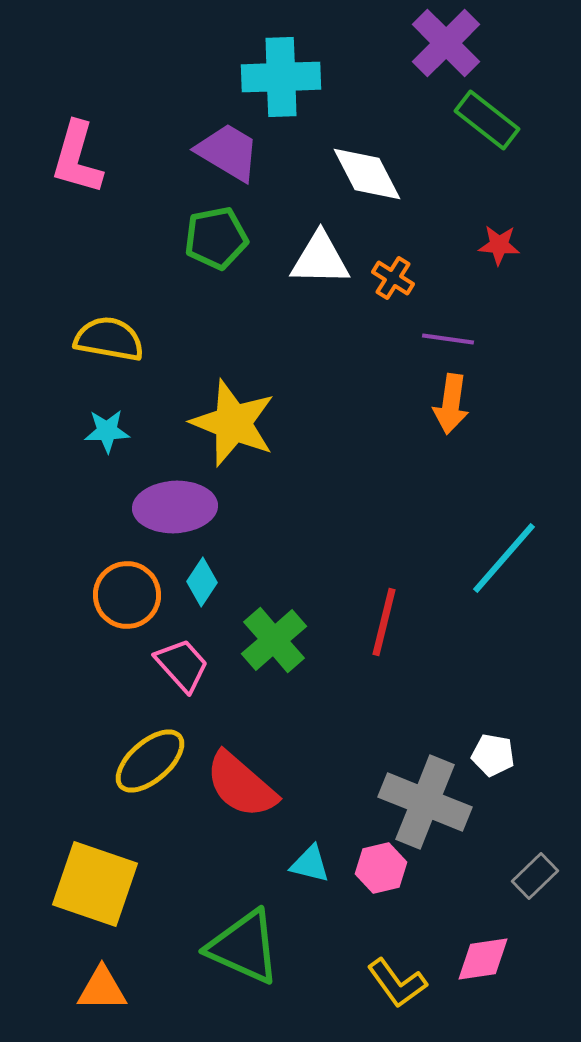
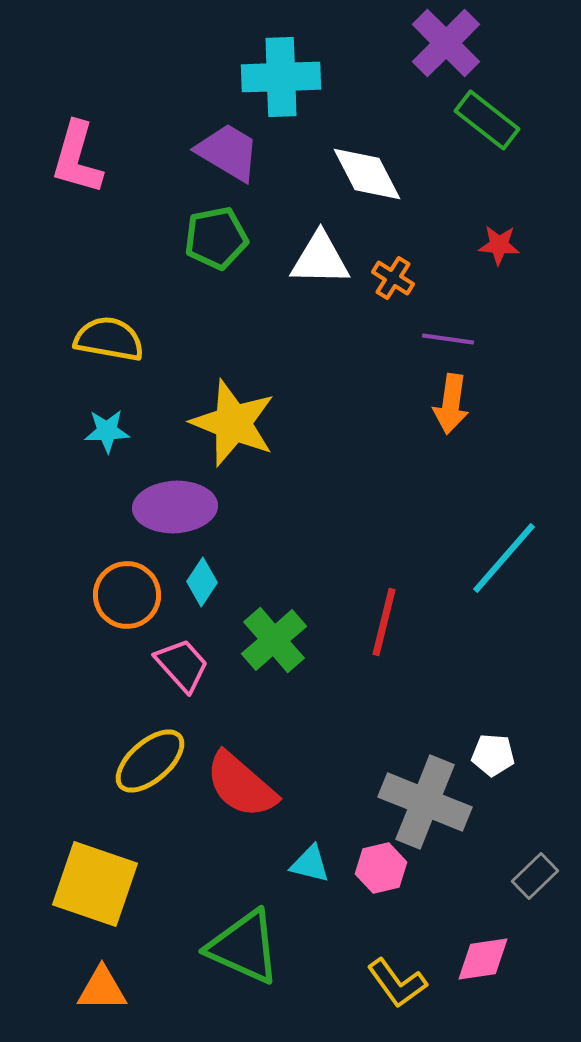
white pentagon: rotated 6 degrees counterclockwise
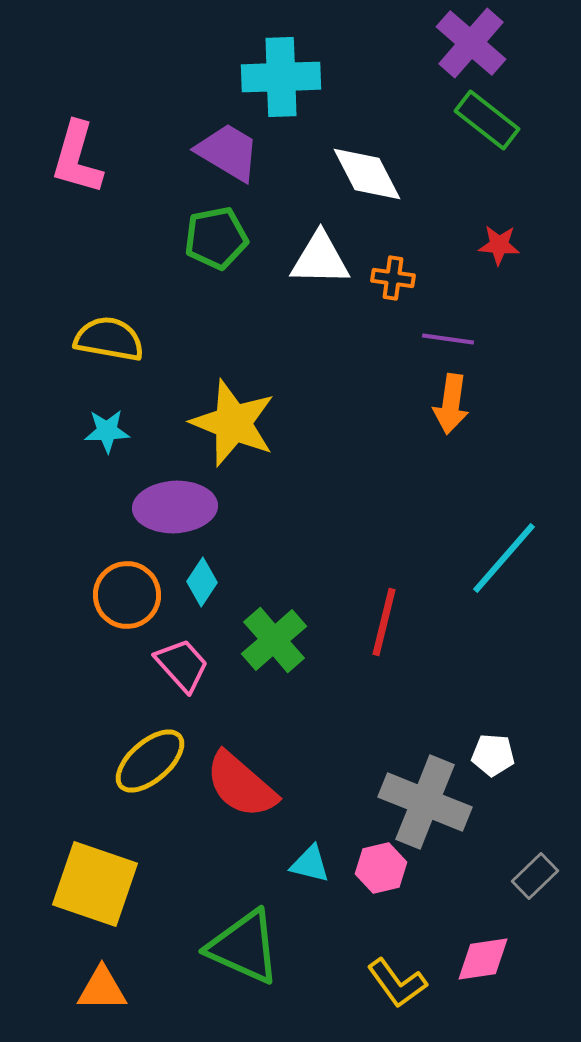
purple cross: moved 25 px right; rotated 4 degrees counterclockwise
orange cross: rotated 24 degrees counterclockwise
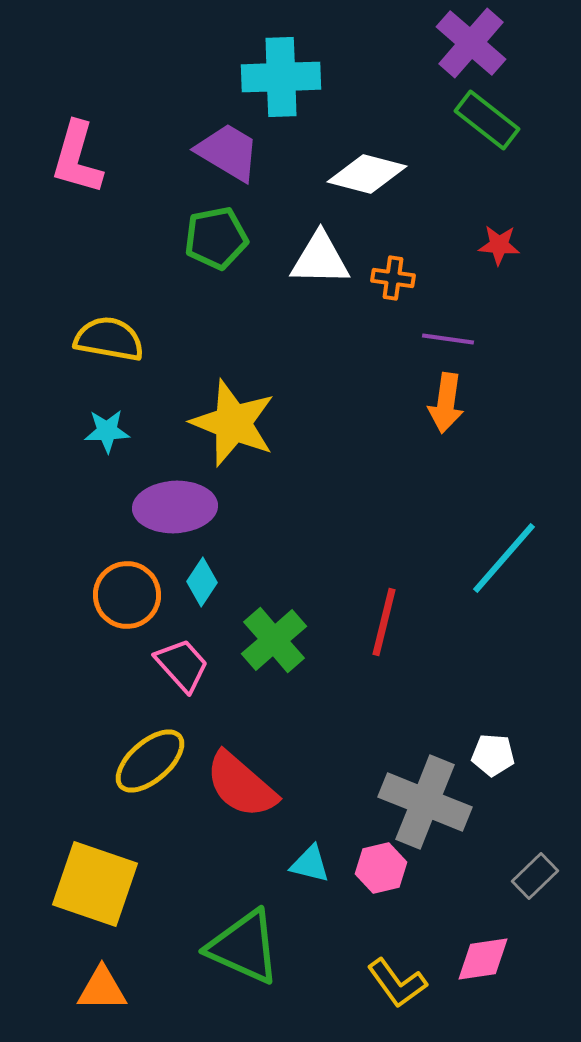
white diamond: rotated 48 degrees counterclockwise
orange arrow: moved 5 px left, 1 px up
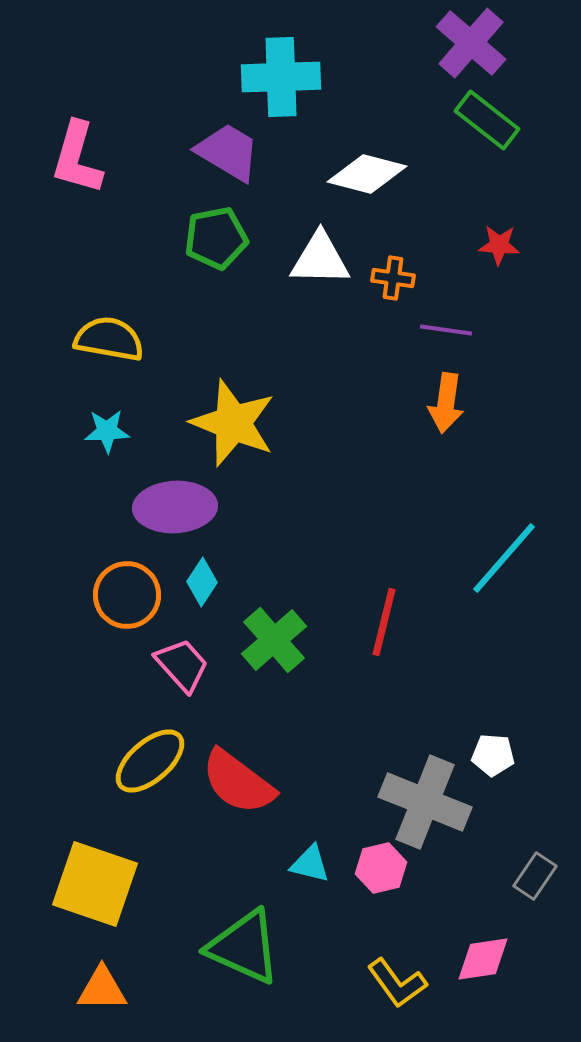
purple line: moved 2 px left, 9 px up
red semicircle: moved 3 px left, 3 px up; rotated 4 degrees counterclockwise
gray rectangle: rotated 12 degrees counterclockwise
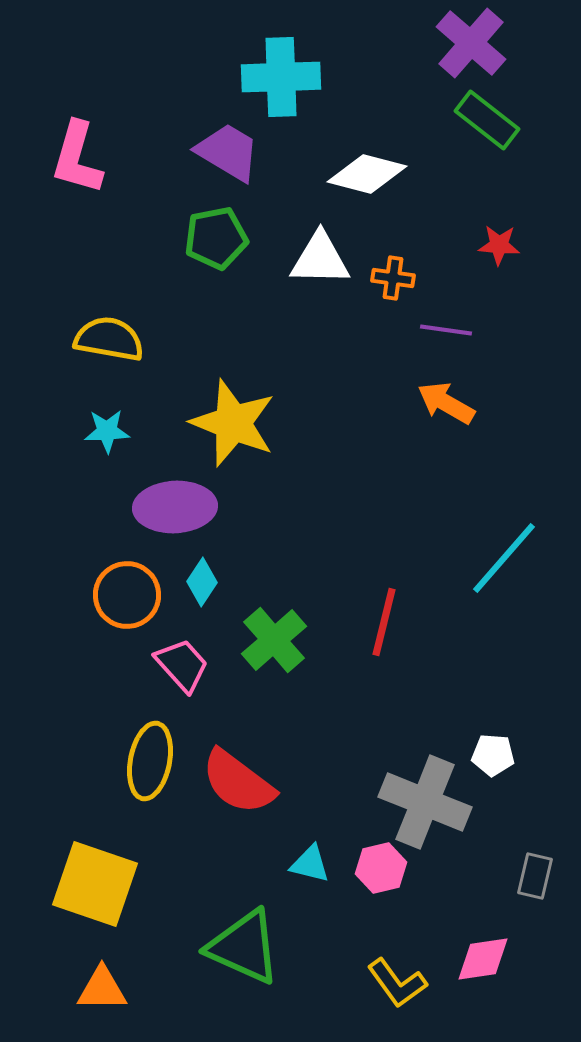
orange arrow: rotated 112 degrees clockwise
yellow ellipse: rotated 38 degrees counterclockwise
gray rectangle: rotated 21 degrees counterclockwise
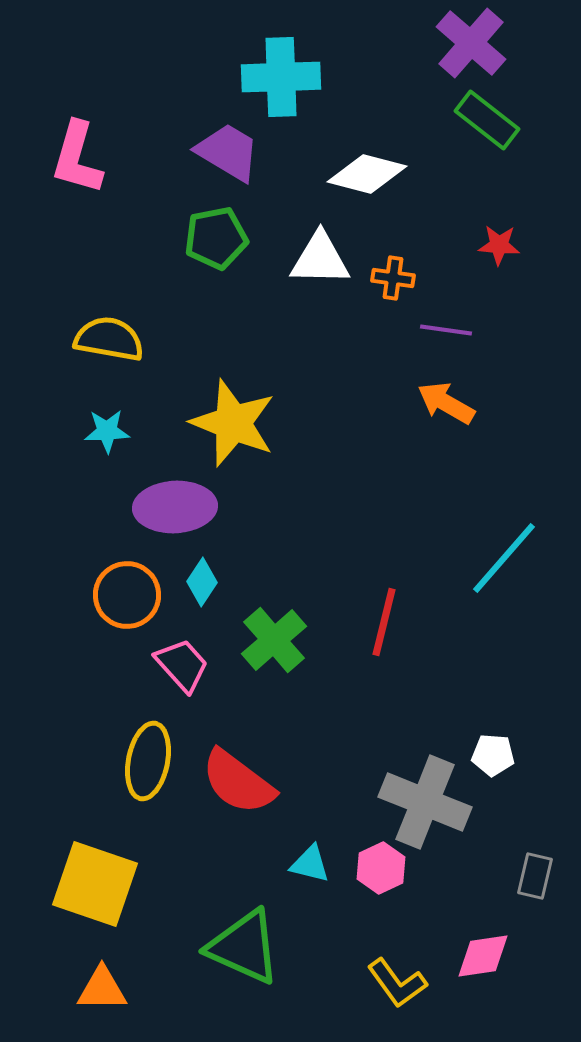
yellow ellipse: moved 2 px left
pink hexagon: rotated 12 degrees counterclockwise
pink diamond: moved 3 px up
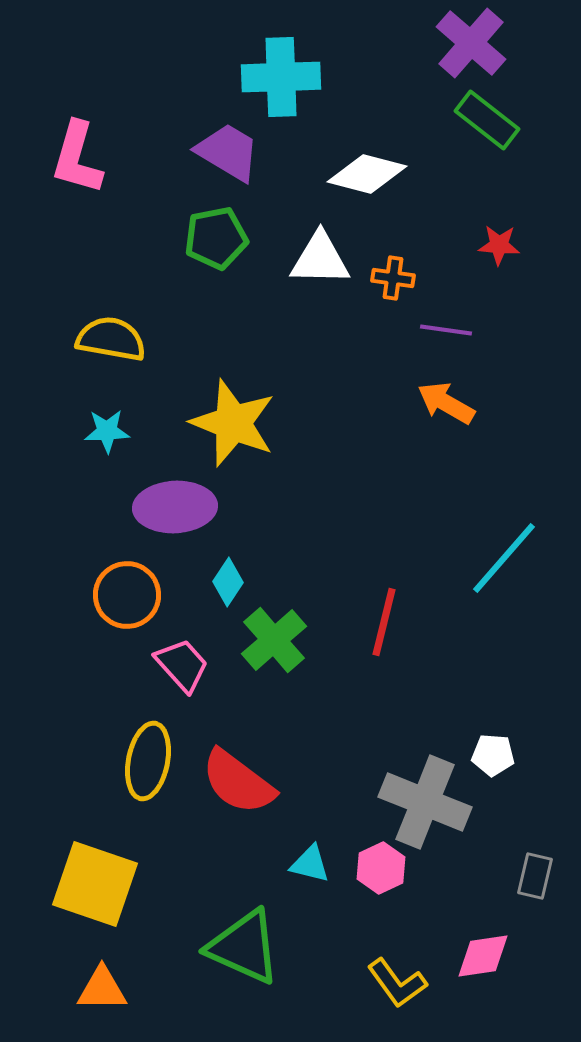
yellow semicircle: moved 2 px right
cyan diamond: moved 26 px right
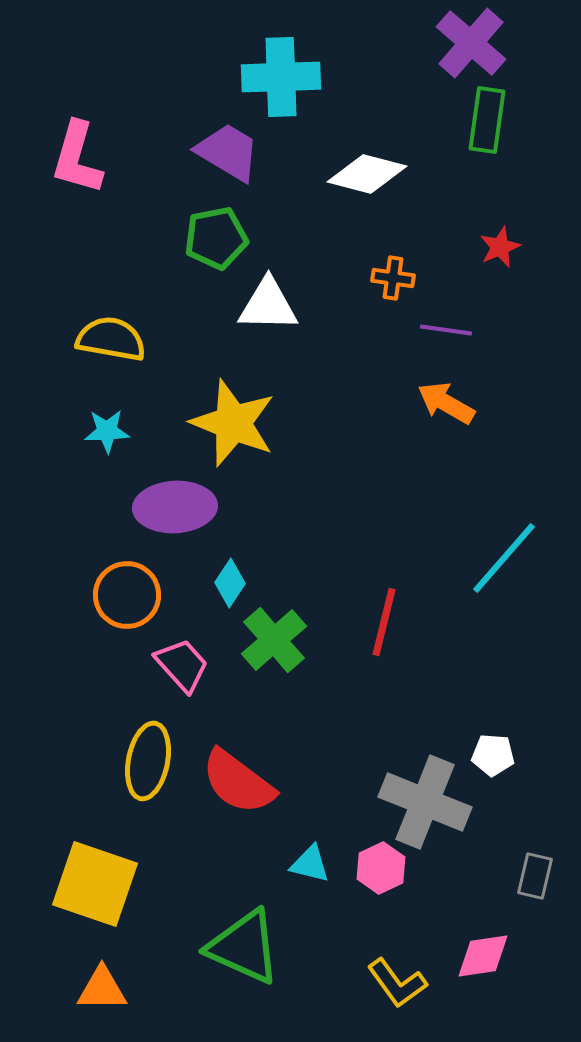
green rectangle: rotated 60 degrees clockwise
red star: moved 1 px right, 2 px down; rotated 27 degrees counterclockwise
white triangle: moved 52 px left, 46 px down
cyan diamond: moved 2 px right, 1 px down
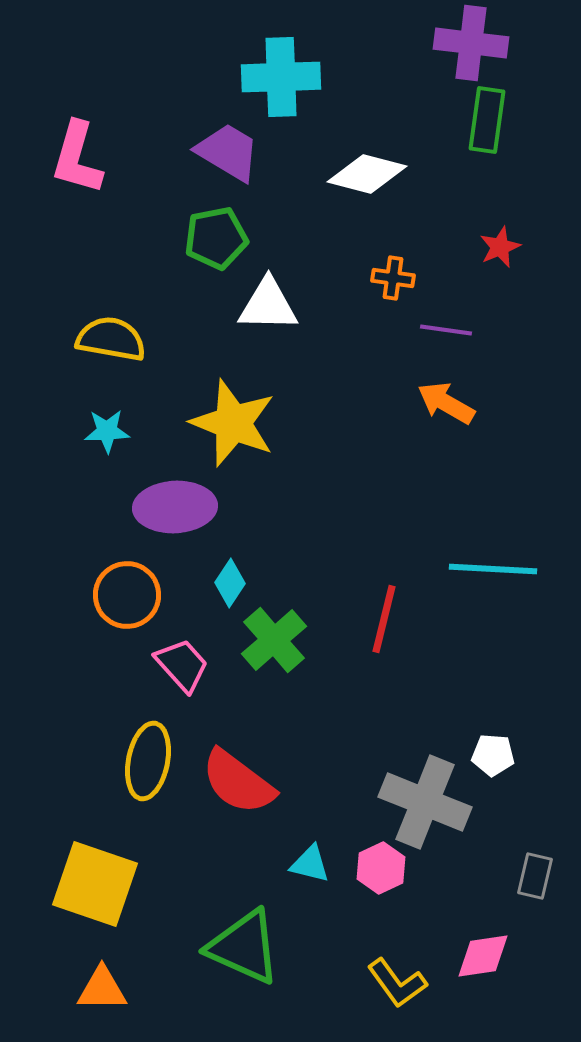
purple cross: rotated 34 degrees counterclockwise
cyan line: moved 11 px left, 11 px down; rotated 52 degrees clockwise
red line: moved 3 px up
